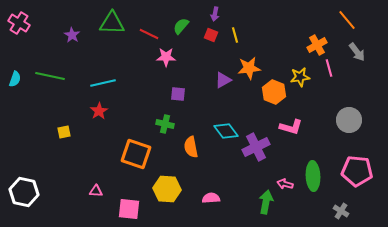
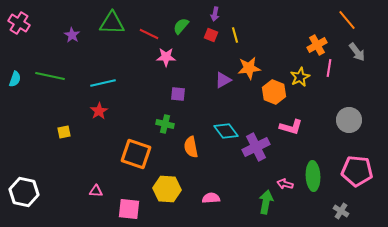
pink line: rotated 24 degrees clockwise
yellow star: rotated 18 degrees counterclockwise
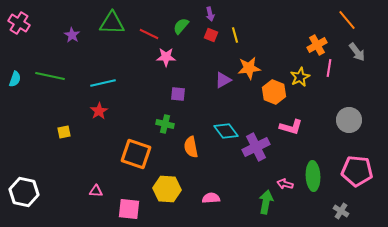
purple arrow: moved 5 px left; rotated 24 degrees counterclockwise
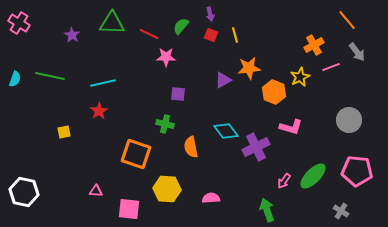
orange cross: moved 3 px left
pink line: moved 2 px right, 1 px up; rotated 60 degrees clockwise
green ellipse: rotated 48 degrees clockwise
pink arrow: moved 1 px left, 3 px up; rotated 70 degrees counterclockwise
green arrow: moved 1 px right, 8 px down; rotated 30 degrees counterclockwise
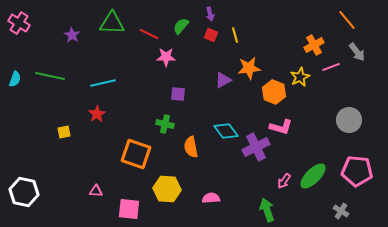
red star: moved 2 px left, 3 px down
pink L-shape: moved 10 px left
